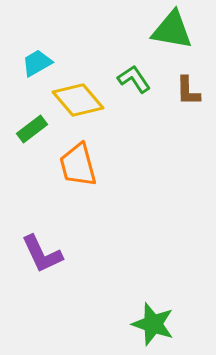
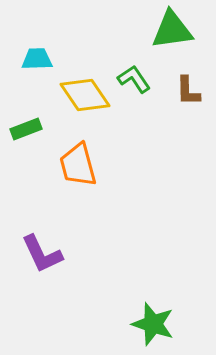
green triangle: rotated 18 degrees counterclockwise
cyan trapezoid: moved 4 px up; rotated 28 degrees clockwise
yellow diamond: moved 7 px right, 5 px up; rotated 6 degrees clockwise
green rectangle: moved 6 px left; rotated 16 degrees clockwise
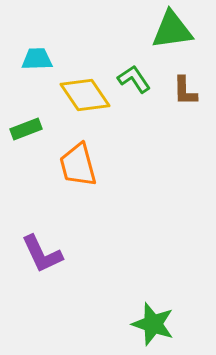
brown L-shape: moved 3 px left
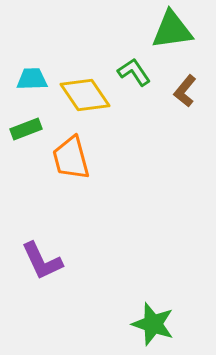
cyan trapezoid: moved 5 px left, 20 px down
green L-shape: moved 7 px up
brown L-shape: rotated 40 degrees clockwise
orange trapezoid: moved 7 px left, 7 px up
purple L-shape: moved 7 px down
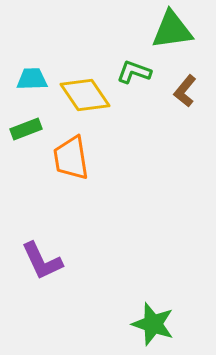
green L-shape: rotated 36 degrees counterclockwise
orange trapezoid: rotated 6 degrees clockwise
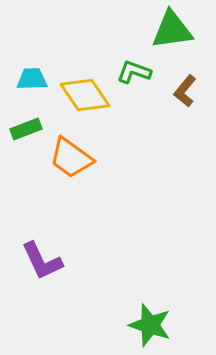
orange trapezoid: rotated 45 degrees counterclockwise
green star: moved 3 px left, 1 px down
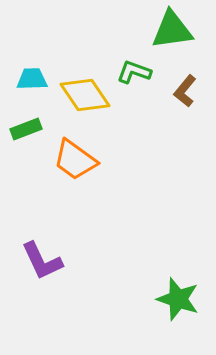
orange trapezoid: moved 4 px right, 2 px down
green star: moved 28 px right, 26 px up
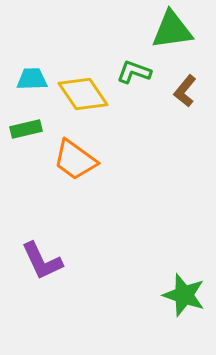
yellow diamond: moved 2 px left, 1 px up
green rectangle: rotated 8 degrees clockwise
green star: moved 6 px right, 4 px up
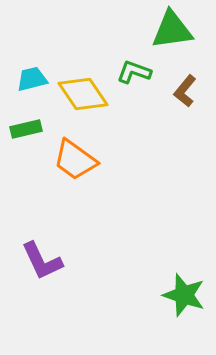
cyan trapezoid: rotated 12 degrees counterclockwise
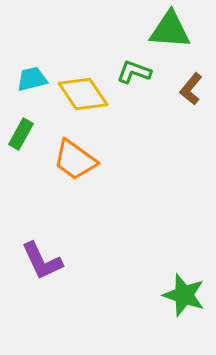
green triangle: moved 2 px left; rotated 12 degrees clockwise
brown L-shape: moved 6 px right, 2 px up
green rectangle: moved 5 px left, 5 px down; rotated 48 degrees counterclockwise
